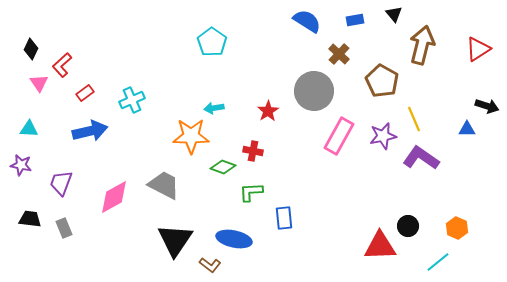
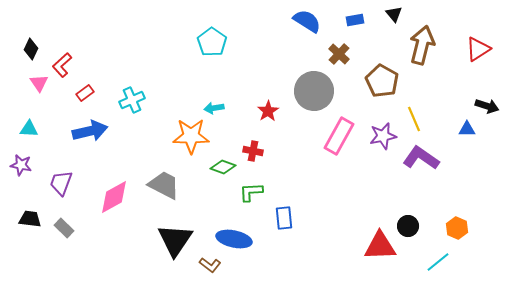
gray rectangle at (64, 228): rotated 24 degrees counterclockwise
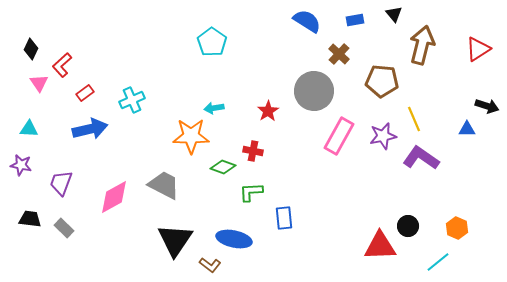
brown pentagon at (382, 81): rotated 24 degrees counterclockwise
blue arrow at (90, 131): moved 2 px up
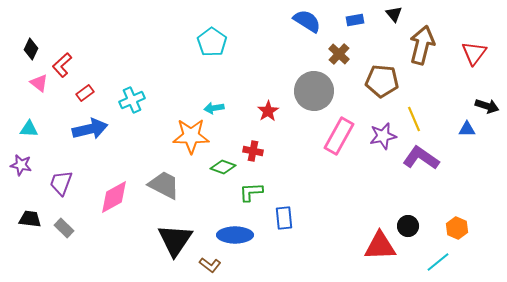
red triangle at (478, 49): moved 4 px left, 4 px down; rotated 20 degrees counterclockwise
pink triangle at (39, 83): rotated 18 degrees counterclockwise
blue ellipse at (234, 239): moved 1 px right, 4 px up; rotated 12 degrees counterclockwise
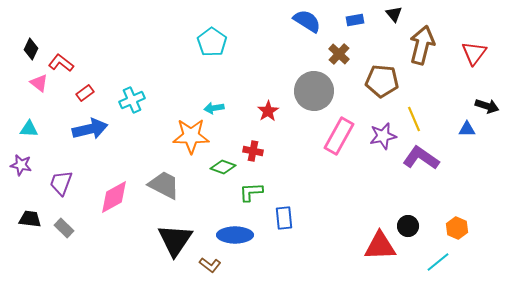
red L-shape at (62, 65): moved 1 px left, 2 px up; rotated 80 degrees clockwise
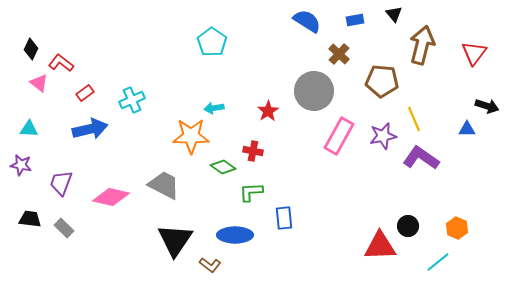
green diamond at (223, 167): rotated 15 degrees clockwise
pink diamond at (114, 197): moved 3 px left; rotated 42 degrees clockwise
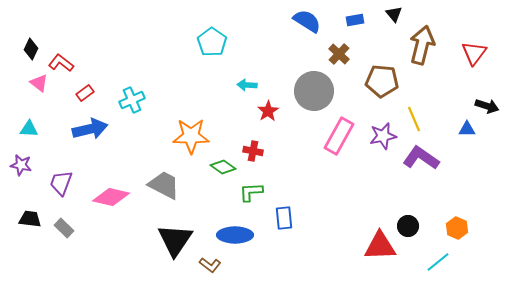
cyan arrow at (214, 108): moved 33 px right, 23 px up; rotated 12 degrees clockwise
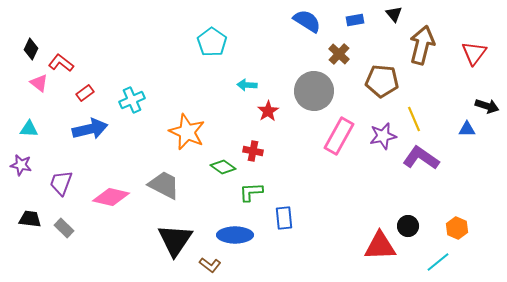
orange star at (191, 136): moved 4 px left, 4 px up; rotated 24 degrees clockwise
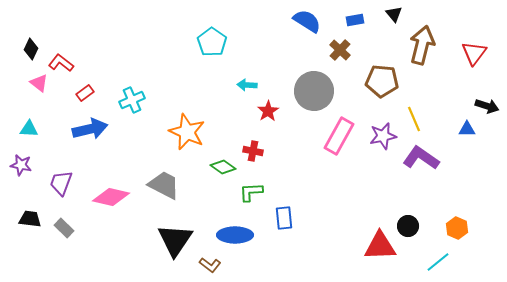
brown cross at (339, 54): moved 1 px right, 4 px up
